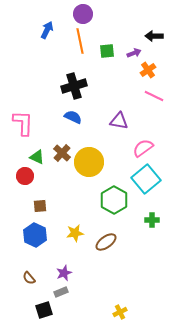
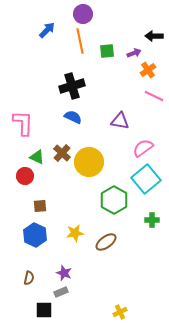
blue arrow: rotated 18 degrees clockwise
black cross: moved 2 px left
purple triangle: moved 1 px right
purple star: rotated 28 degrees counterclockwise
brown semicircle: rotated 128 degrees counterclockwise
black square: rotated 18 degrees clockwise
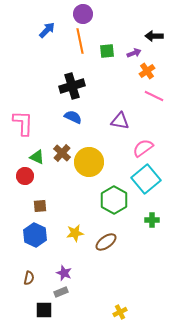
orange cross: moved 1 px left, 1 px down
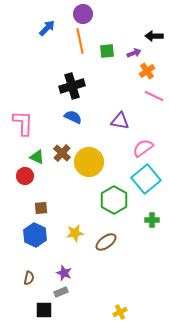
blue arrow: moved 2 px up
brown square: moved 1 px right, 2 px down
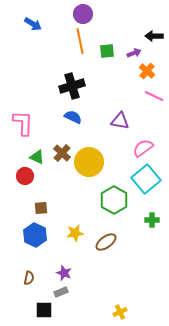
blue arrow: moved 14 px left, 4 px up; rotated 78 degrees clockwise
orange cross: rotated 14 degrees counterclockwise
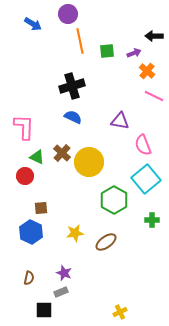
purple circle: moved 15 px left
pink L-shape: moved 1 px right, 4 px down
pink semicircle: moved 3 px up; rotated 75 degrees counterclockwise
blue hexagon: moved 4 px left, 3 px up
